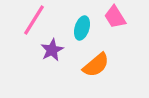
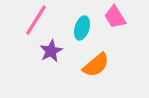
pink line: moved 2 px right
purple star: moved 1 px left, 1 px down
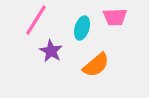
pink trapezoid: rotated 60 degrees counterclockwise
purple star: rotated 15 degrees counterclockwise
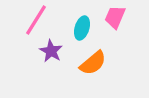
pink trapezoid: rotated 115 degrees clockwise
orange semicircle: moved 3 px left, 2 px up
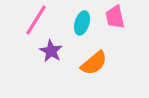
pink trapezoid: rotated 35 degrees counterclockwise
cyan ellipse: moved 5 px up
orange semicircle: moved 1 px right
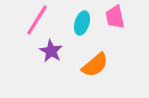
pink line: moved 1 px right
orange semicircle: moved 1 px right, 2 px down
